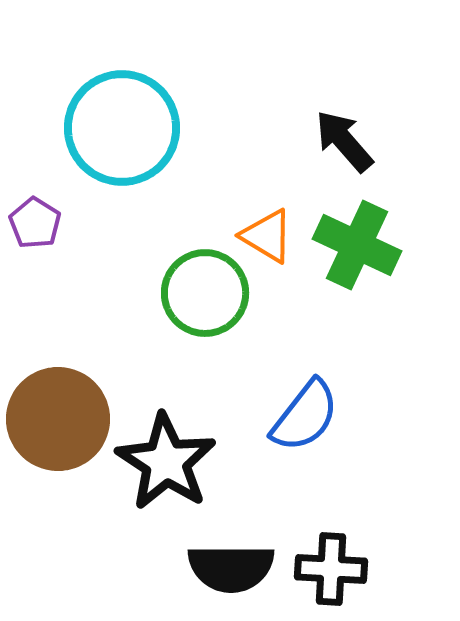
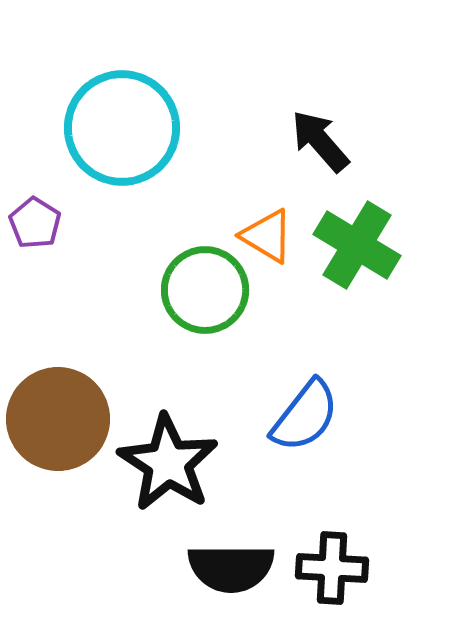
black arrow: moved 24 px left
green cross: rotated 6 degrees clockwise
green circle: moved 3 px up
black star: moved 2 px right, 1 px down
black cross: moved 1 px right, 1 px up
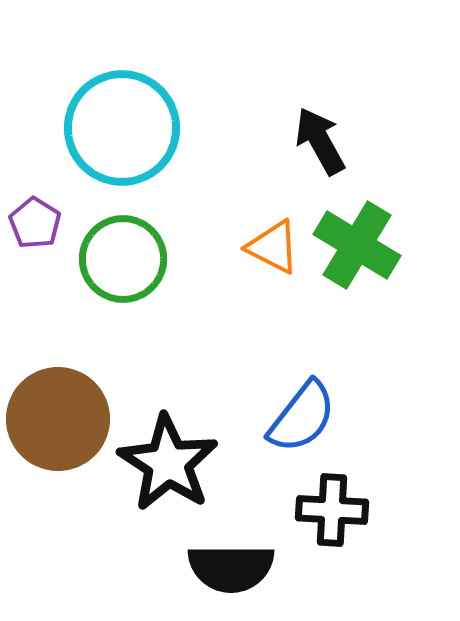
black arrow: rotated 12 degrees clockwise
orange triangle: moved 6 px right, 11 px down; rotated 4 degrees counterclockwise
green circle: moved 82 px left, 31 px up
blue semicircle: moved 3 px left, 1 px down
black cross: moved 58 px up
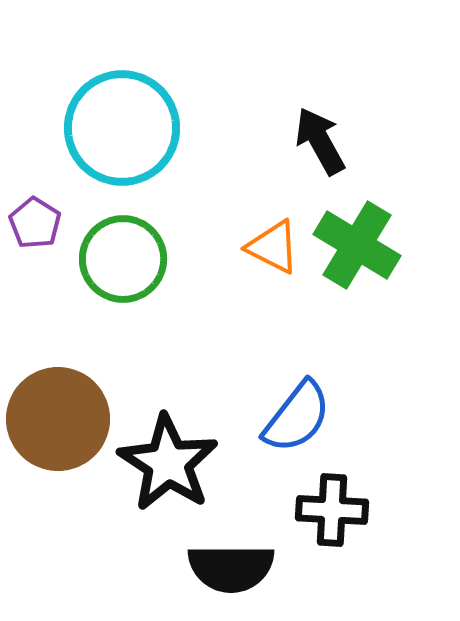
blue semicircle: moved 5 px left
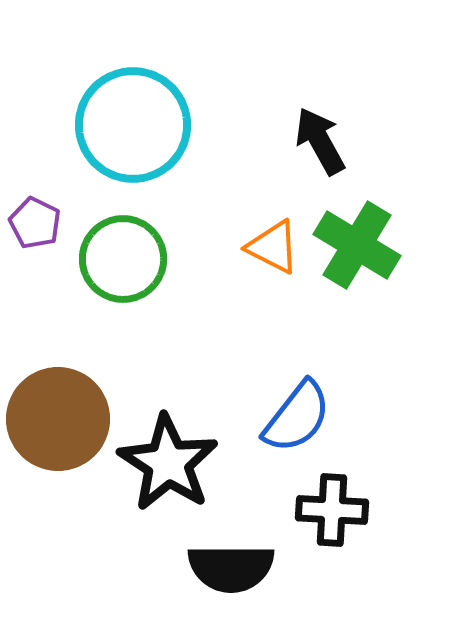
cyan circle: moved 11 px right, 3 px up
purple pentagon: rotated 6 degrees counterclockwise
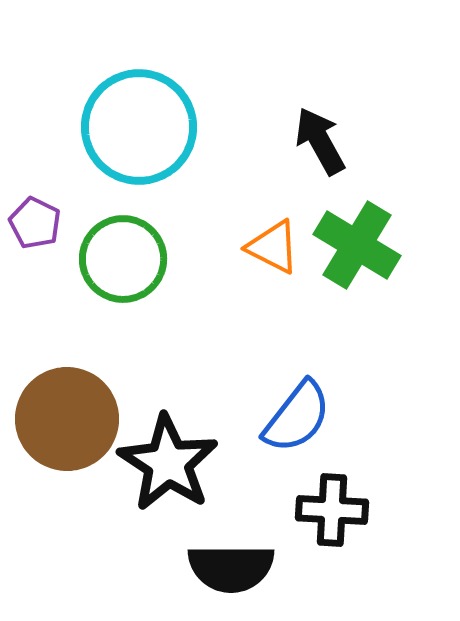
cyan circle: moved 6 px right, 2 px down
brown circle: moved 9 px right
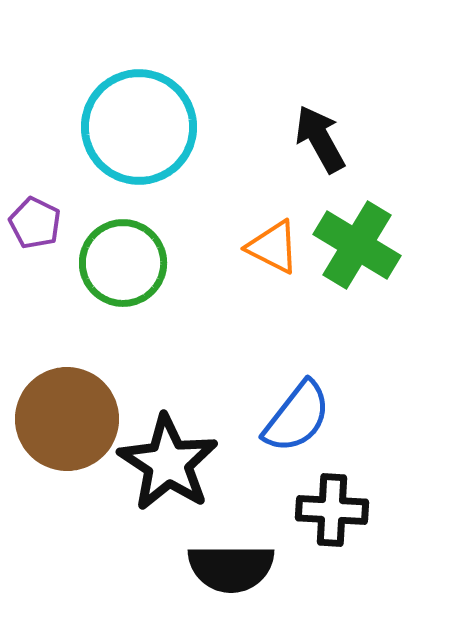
black arrow: moved 2 px up
green circle: moved 4 px down
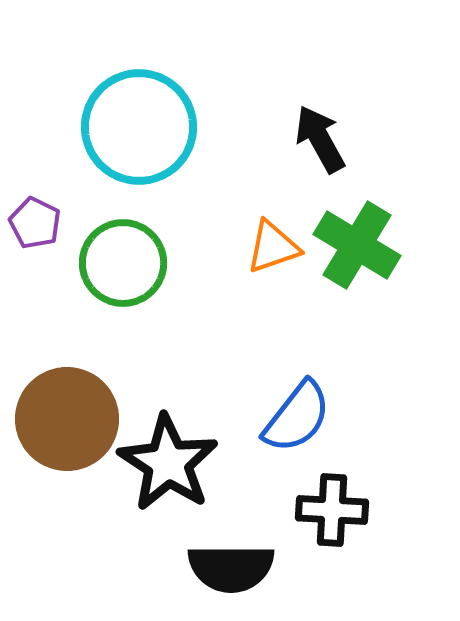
orange triangle: rotated 46 degrees counterclockwise
